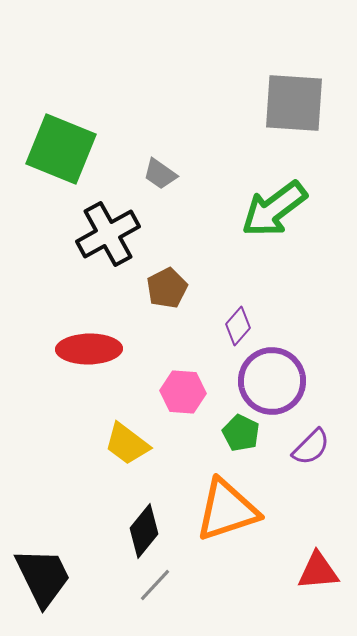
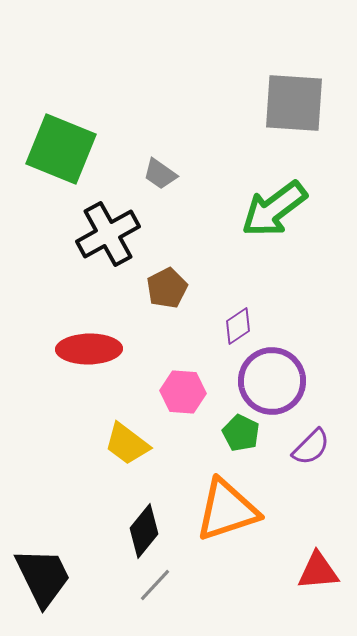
purple diamond: rotated 15 degrees clockwise
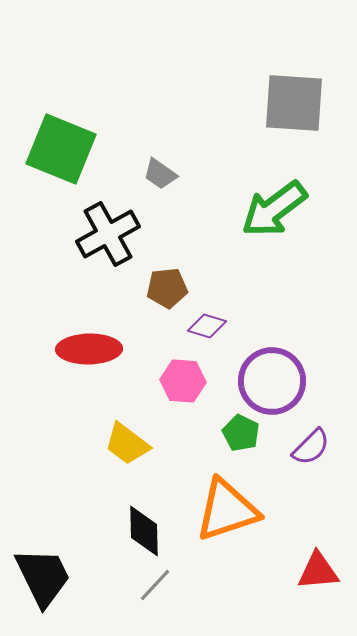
brown pentagon: rotated 21 degrees clockwise
purple diamond: moved 31 px left; rotated 51 degrees clockwise
pink hexagon: moved 11 px up
black diamond: rotated 40 degrees counterclockwise
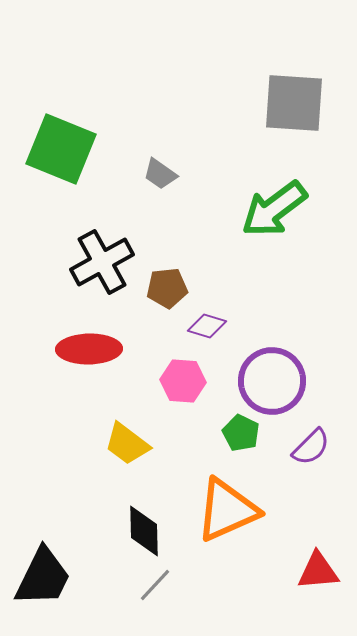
black cross: moved 6 px left, 28 px down
orange triangle: rotated 6 degrees counterclockwise
black trapezoid: rotated 52 degrees clockwise
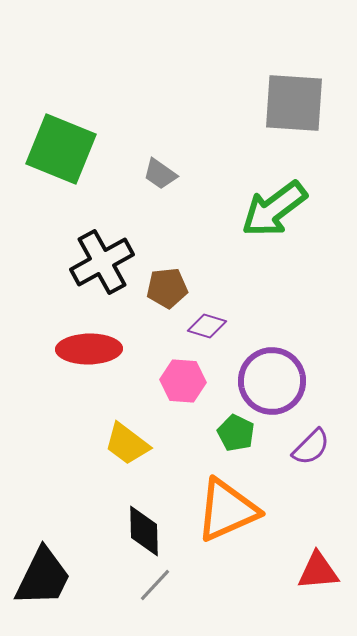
green pentagon: moved 5 px left
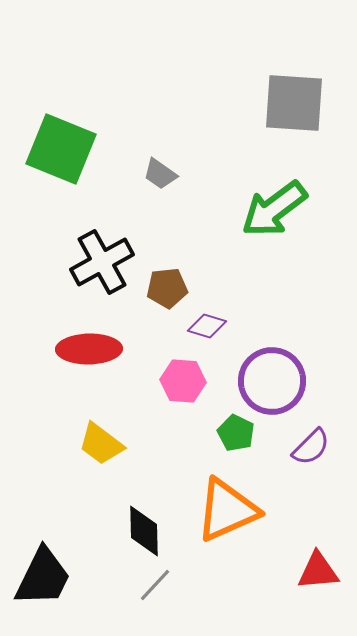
yellow trapezoid: moved 26 px left
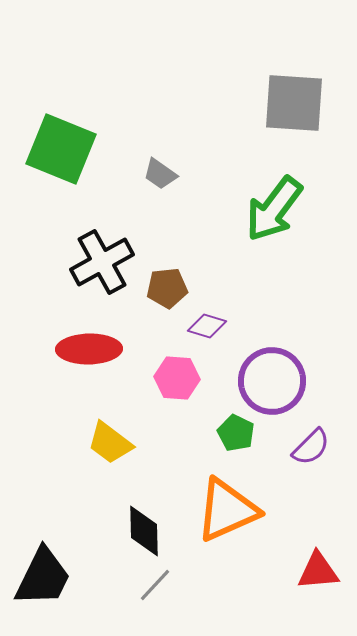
green arrow: rotated 16 degrees counterclockwise
pink hexagon: moved 6 px left, 3 px up
yellow trapezoid: moved 9 px right, 1 px up
